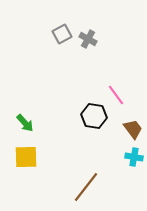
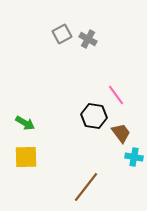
green arrow: rotated 18 degrees counterclockwise
brown trapezoid: moved 12 px left, 4 px down
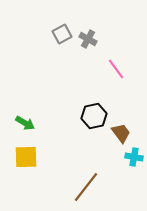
pink line: moved 26 px up
black hexagon: rotated 20 degrees counterclockwise
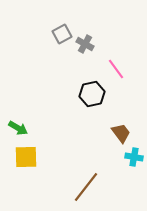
gray cross: moved 3 px left, 5 px down
black hexagon: moved 2 px left, 22 px up
green arrow: moved 7 px left, 5 px down
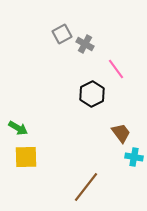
black hexagon: rotated 15 degrees counterclockwise
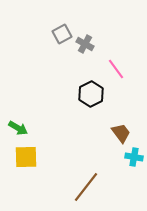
black hexagon: moved 1 px left
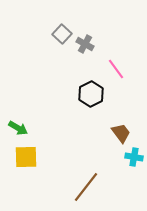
gray square: rotated 18 degrees counterclockwise
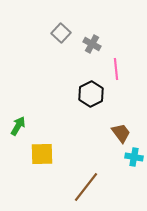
gray square: moved 1 px left, 1 px up
gray cross: moved 7 px right
pink line: rotated 30 degrees clockwise
green arrow: moved 2 px up; rotated 90 degrees counterclockwise
yellow square: moved 16 px right, 3 px up
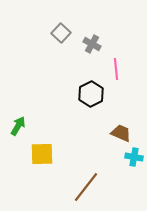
brown trapezoid: rotated 30 degrees counterclockwise
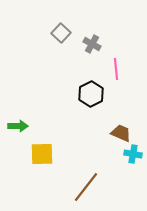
green arrow: rotated 60 degrees clockwise
cyan cross: moved 1 px left, 3 px up
